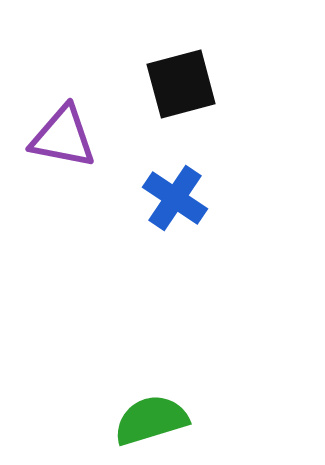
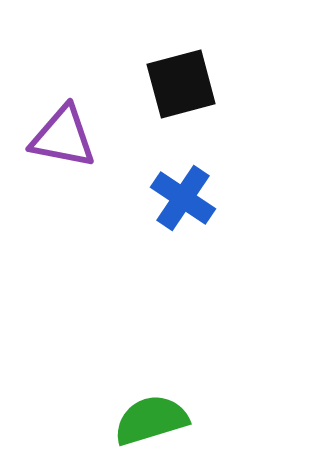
blue cross: moved 8 px right
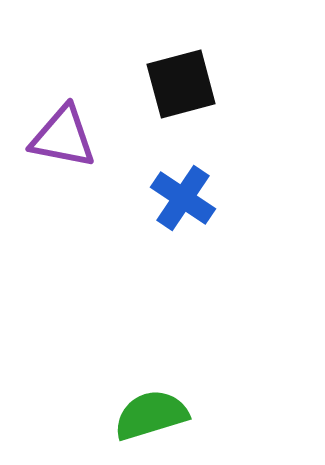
green semicircle: moved 5 px up
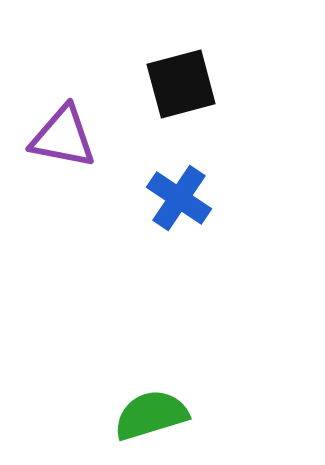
blue cross: moved 4 px left
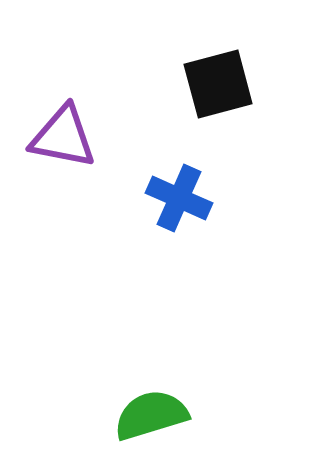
black square: moved 37 px right
blue cross: rotated 10 degrees counterclockwise
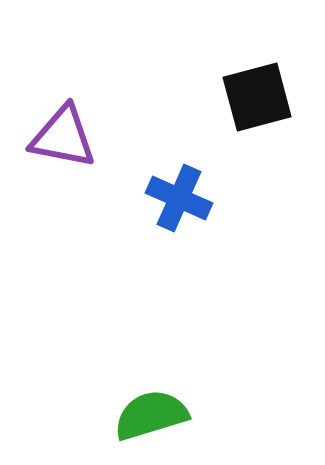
black square: moved 39 px right, 13 px down
